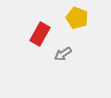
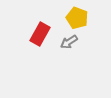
gray arrow: moved 6 px right, 12 px up
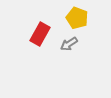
gray arrow: moved 2 px down
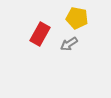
yellow pentagon: rotated 10 degrees counterclockwise
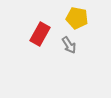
gray arrow: moved 1 px down; rotated 90 degrees counterclockwise
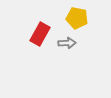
gray arrow: moved 2 px left, 2 px up; rotated 60 degrees counterclockwise
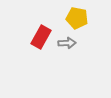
red rectangle: moved 1 px right, 3 px down
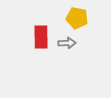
red rectangle: rotated 30 degrees counterclockwise
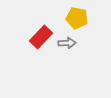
red rectangle: rotated 45 degrees clockwise
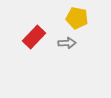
red rectangle: moved 7 px left
